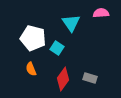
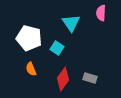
pink semicircle: rotated 84 degrees counterclockwise
white pentagon: moved 4 px left
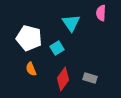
cyan square: rotated 24 degrees clockwise
